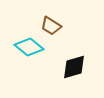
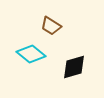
cyan diamond: moved 2 px right, 7 px down
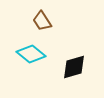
brown trapezoid: moved 9 px left, 5 px up; rotated 25 degrees clockwise
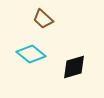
brown trapezoid: moved 1 px right, 2 px up; rotated 15 degrees counterclockwise
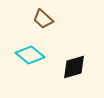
cyan diamond: moved 1 px left, 1 px down
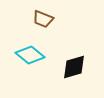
brown trapezoid: rotated 20 degrees counterclockwise
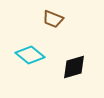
brown trapezoid: moved 10 px right
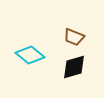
brown trapezoid: moved 21 px right, 18 px down
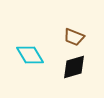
cyan diamond: rotated 20 degrees clockwise
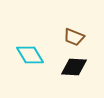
black diamond: rotated 20 degrees clockwise
